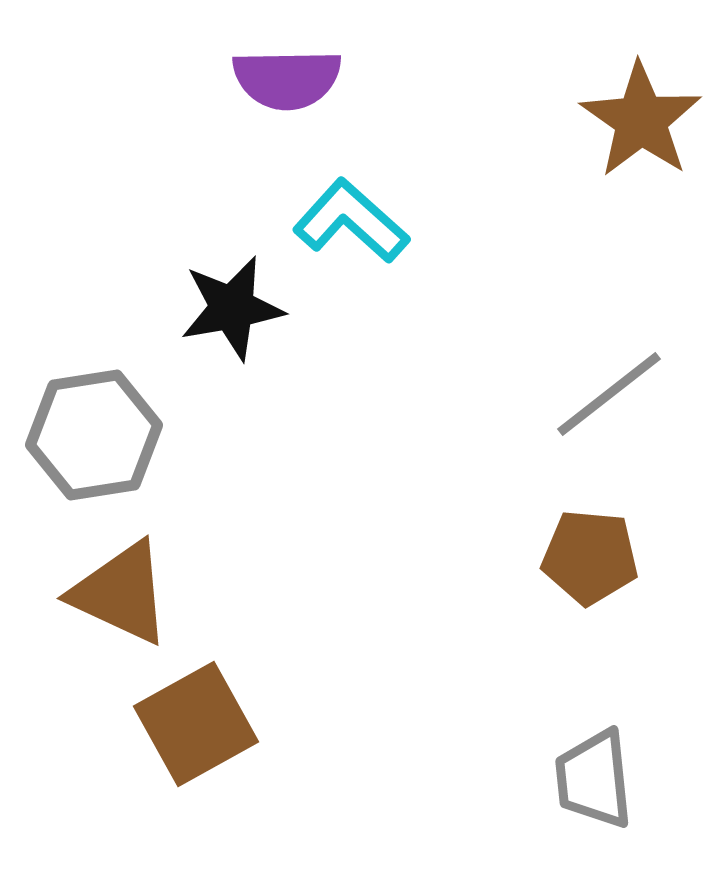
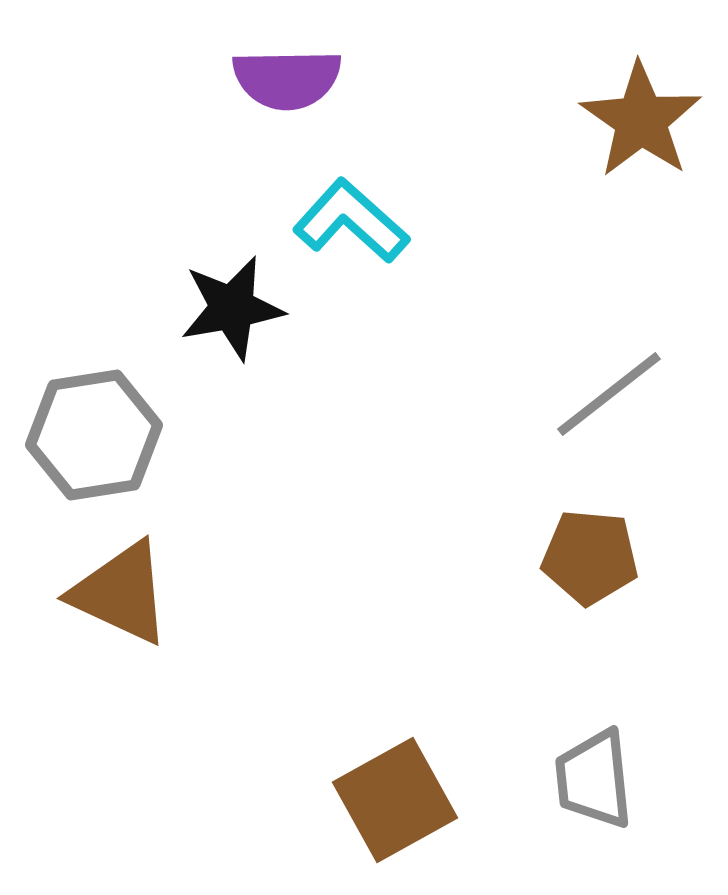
brown square: moved 199 px right, 76 px down
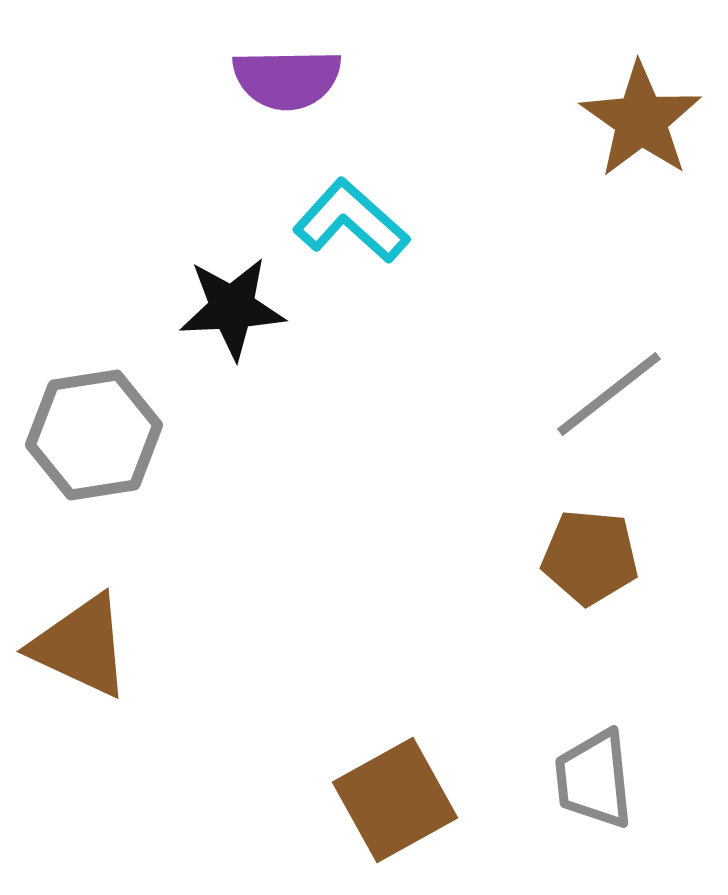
black star: rotated 7 degrees clockwise
brown triangle: moved 40 px left, 53 px down
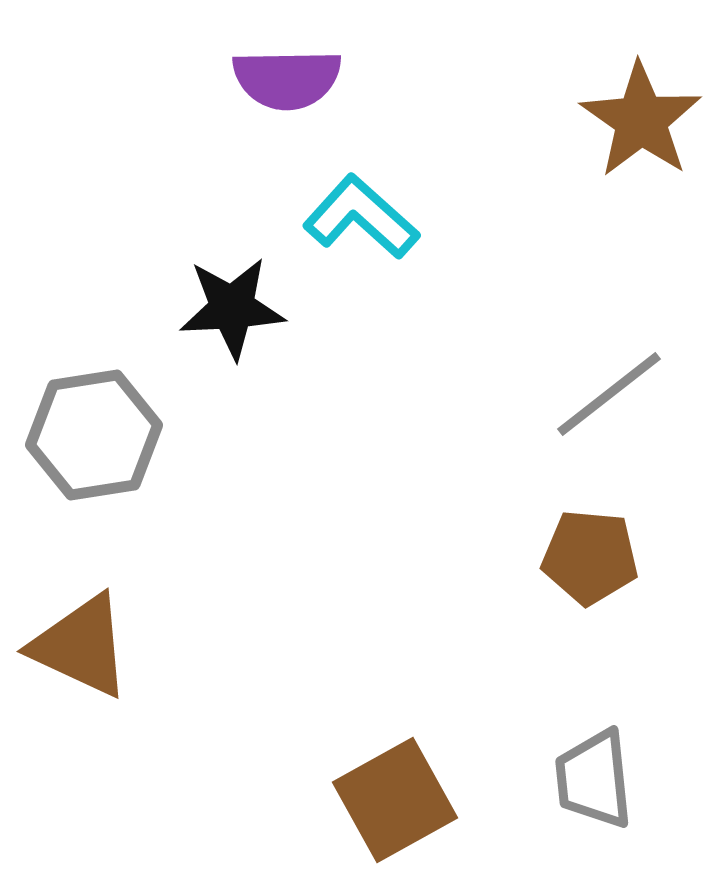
cyan L-shape: moved 10 px right, 4 px up
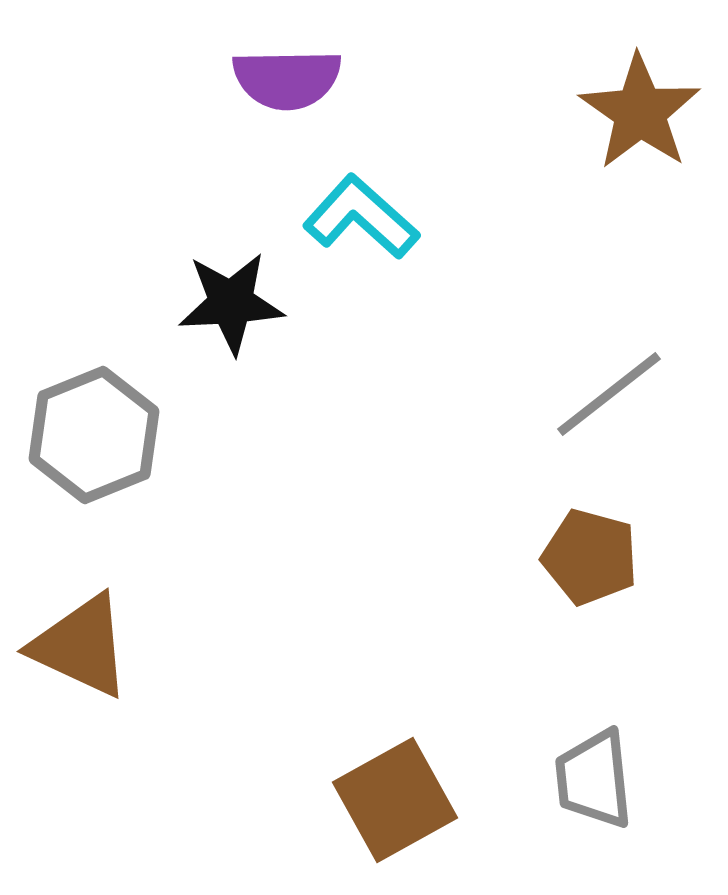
brown star: moved 1 px left, 8 px up
black star: moved 1 px left, 5 px up
gray hexagon: rotated 13 degrees counterclockwise
brown pentagon: rotated 10 degrees clockwise
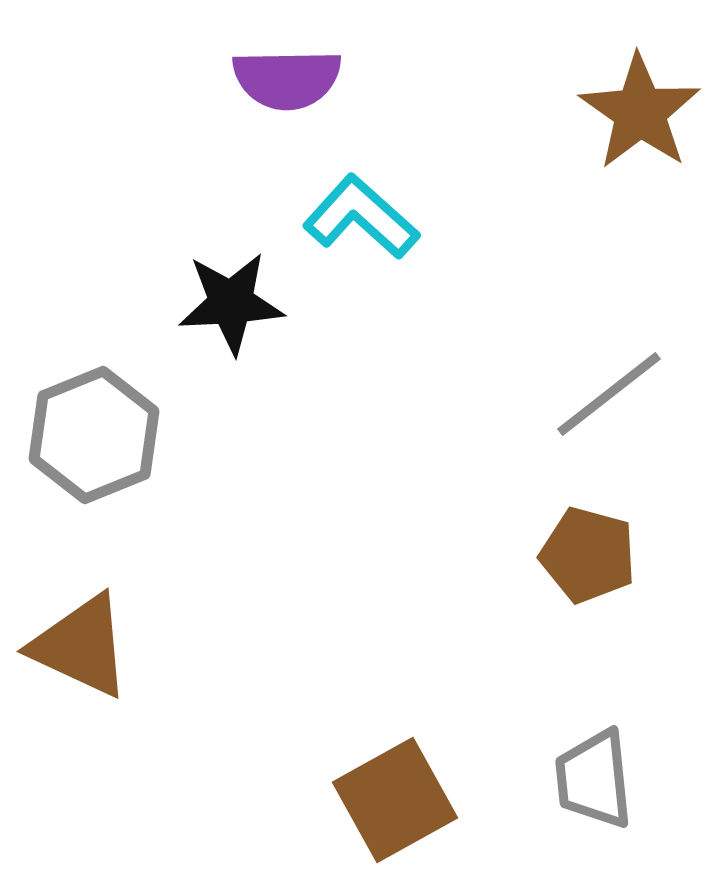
brown pentagon: moved 2 px left, 2 px up
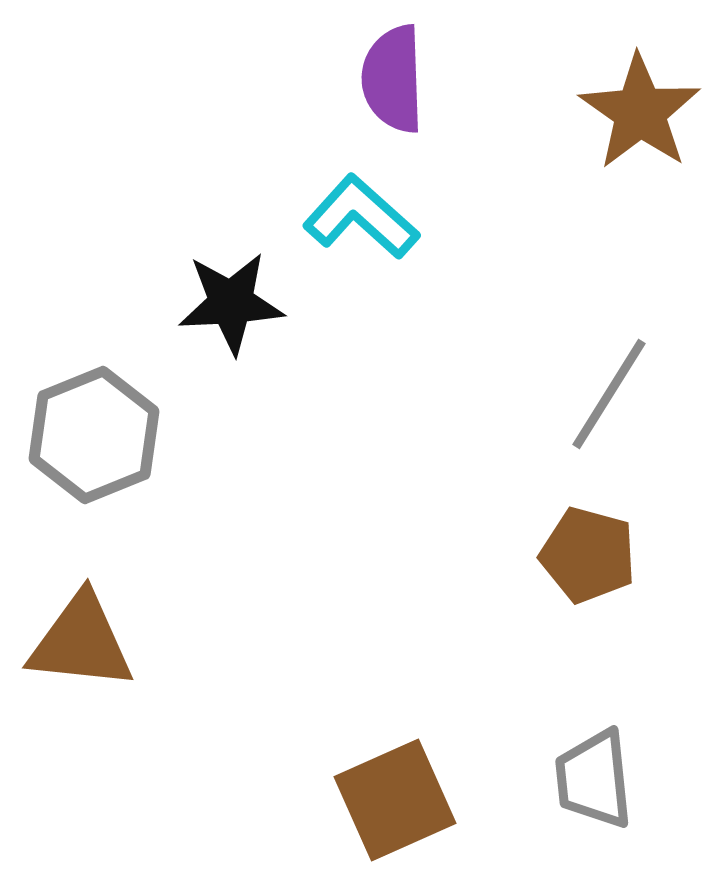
purple semicircle: moved 106 px right; rotated 89 degrees clockwise
gray line: rotated 20 degrees counterclockwise
brown triangle: moved 4 px up; rotated 19 degrees counterclockwise
brown square: rotated 5 degrees clockwise
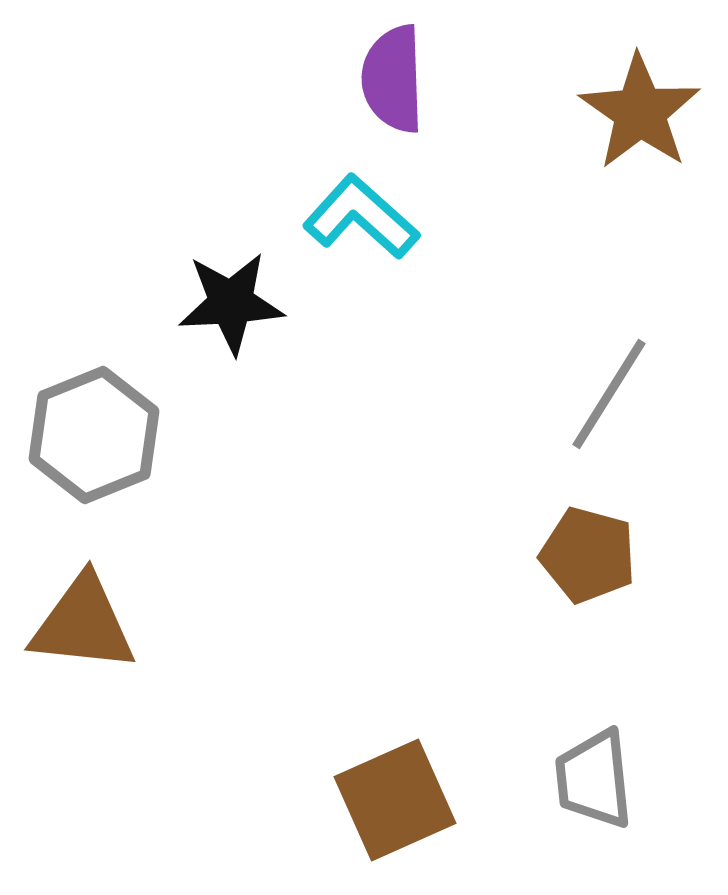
brown triangle: moved 2 px right, 18 px up
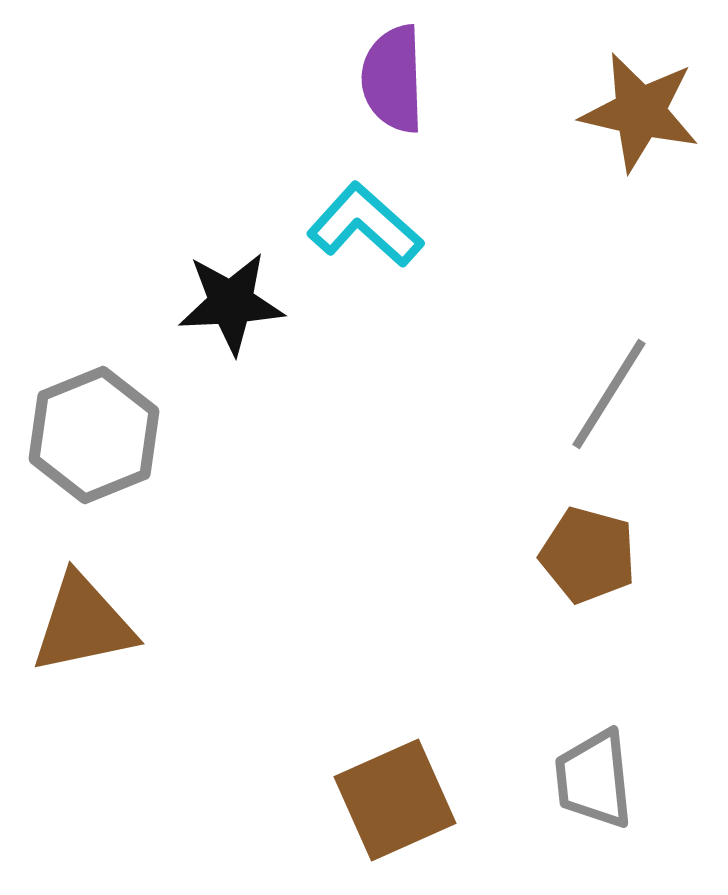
brown star: rotated 22 degrees counterclockwise
cyan L-shape: moved 4 px right, 8 px down
brown triangle: rotated 18 degrees counterclockwise
